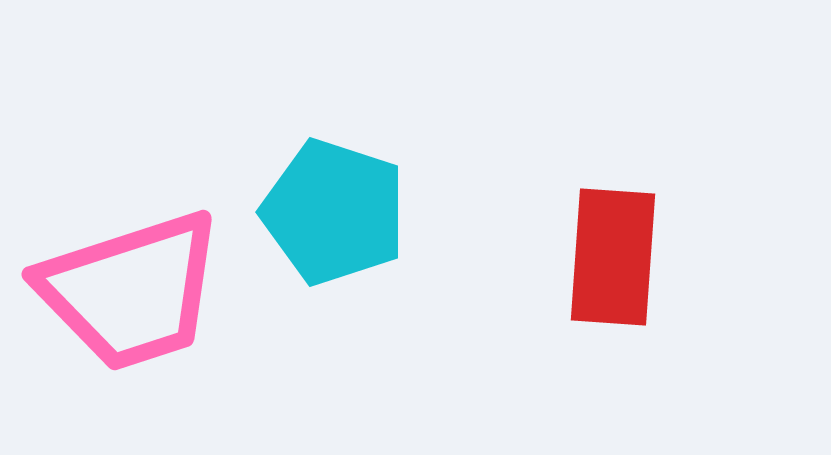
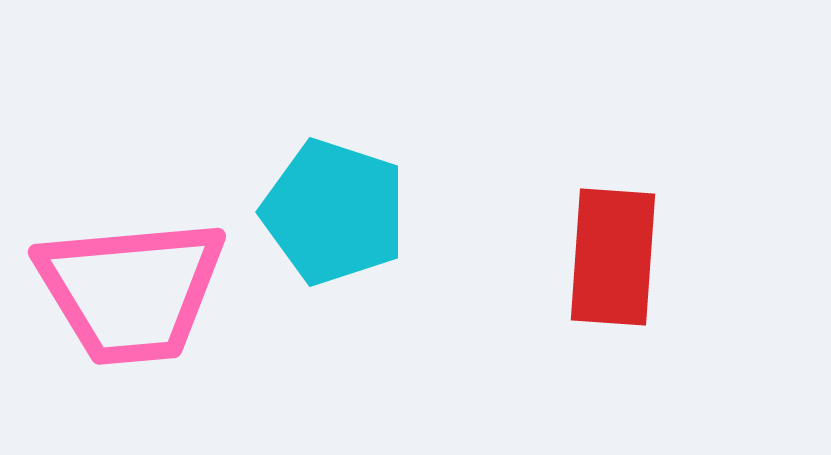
pink trapezoid: rotated 13 degrees clockwise
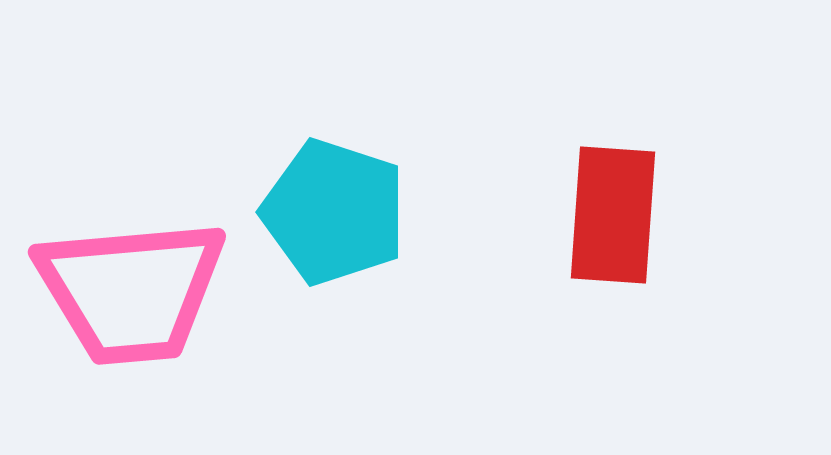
red rectangle: moved 42 px up
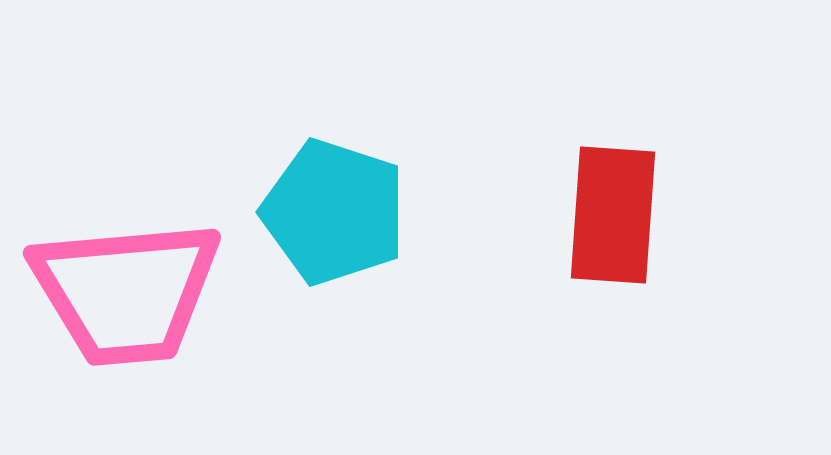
pink trapezoid: moved 5 px left, 1 px down
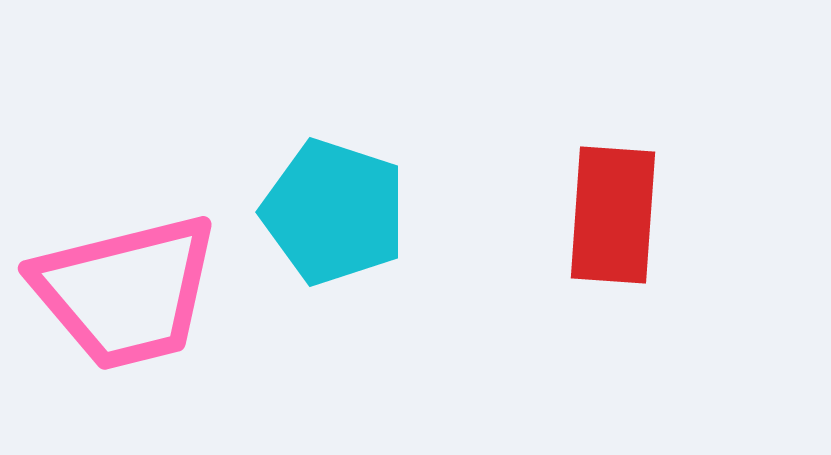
pink trapezoid: rotated 9 degrees counterclockwise
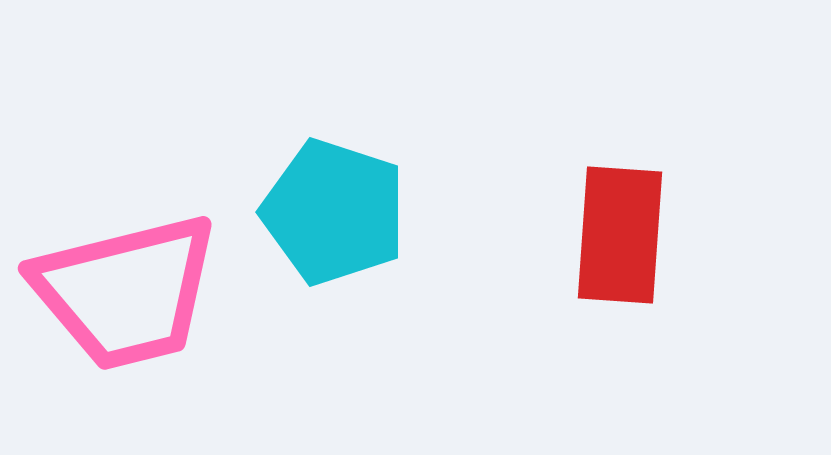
red rectangle: moved 7 px right, 20 px down
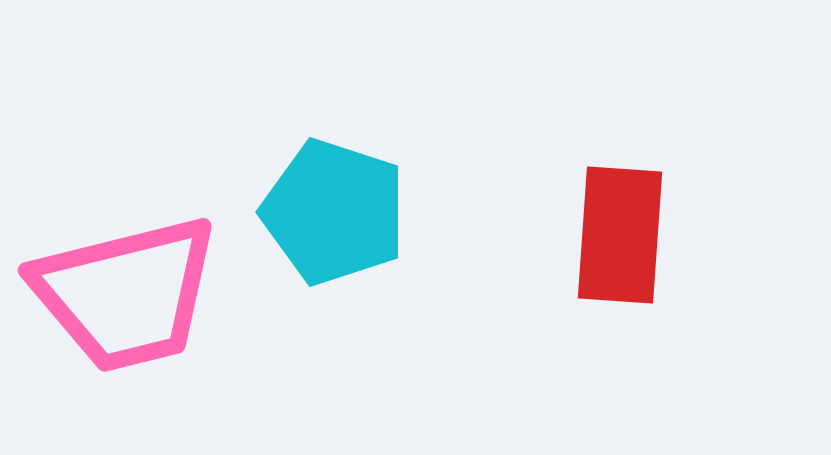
pink trapezoid: moved 2 px down
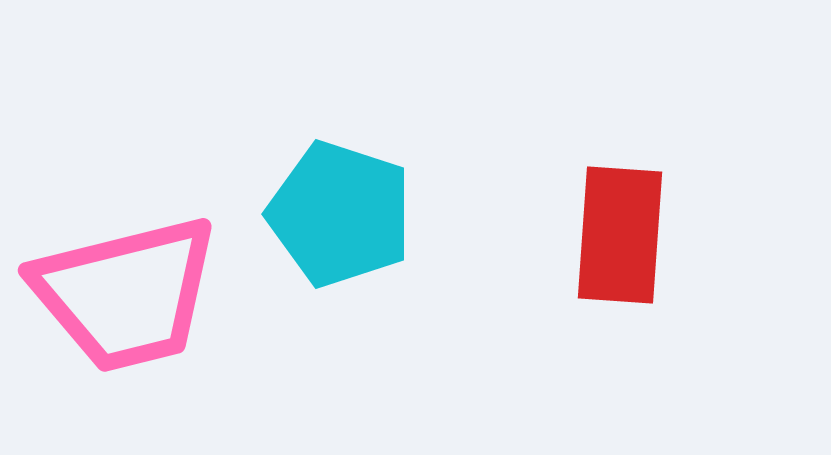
cyan pentagon: moved 6 px right, 2 px down
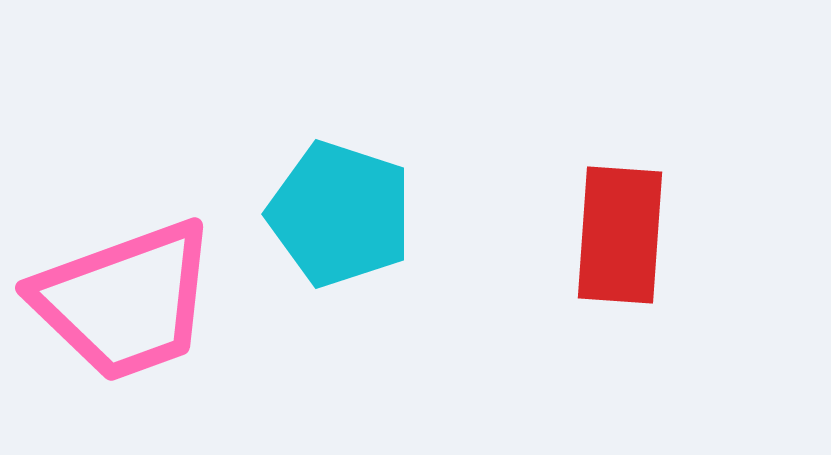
pink trapezoid: moved 1 px left, 7 px down; rotated 6 degrees counterclockwise
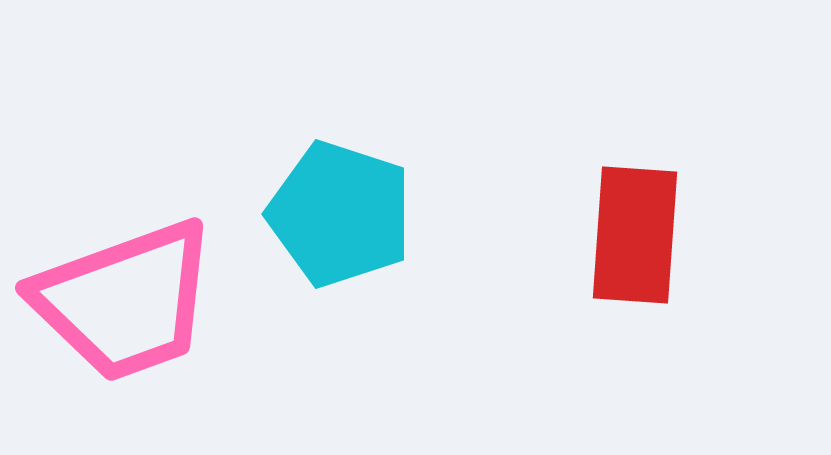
red rectangle: moved 15 px right
